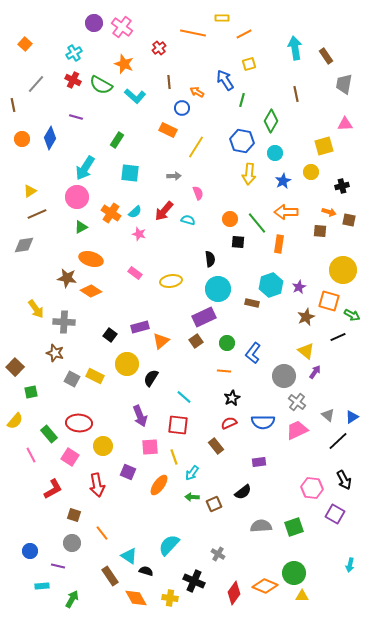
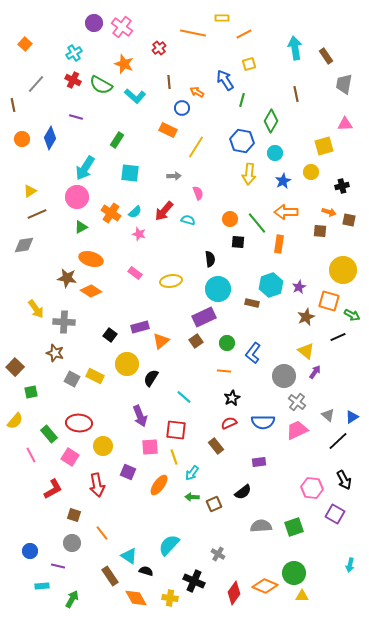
red square at (178, 425): moved 2 px left, 5 px down
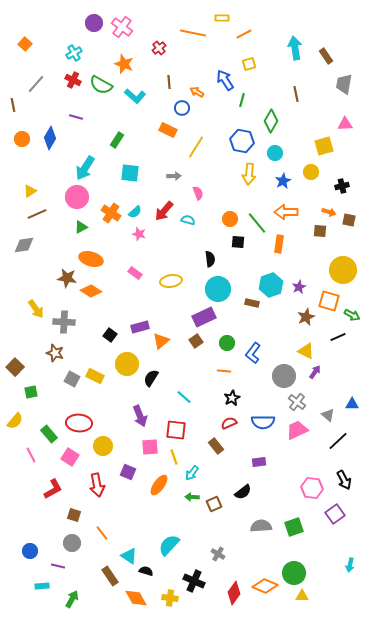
yellow triangle at (306, 351): rotated 12 degrees counterclockwise
blue triangle at (352, 417): moved 13 px up; rotated 32 degrees clockwise
purple square at (335, 514): rotated 24 degrees clockwise
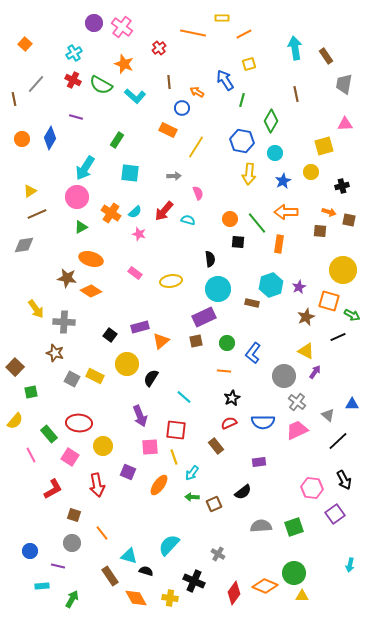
brown line at (13, 105): moved 1 px right, 6 px up
brown square at (196, 341): rotated 24 degrees clockwise
cyan triangle at (129, 556): rotated 18 degrees counterclockwise
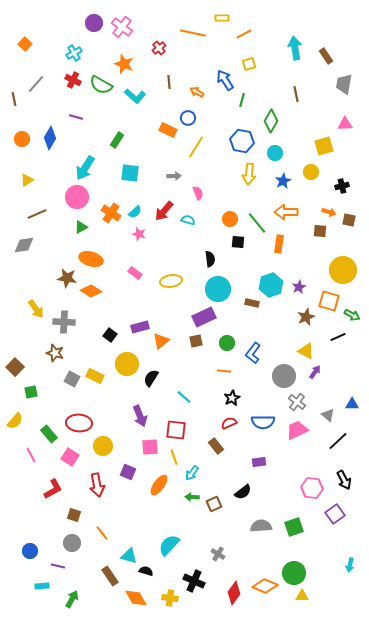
blue circle at (182, 108): moved 6 px right, 10 px down
yellow triangle at (30, 191): moved 3 px left, 11 px up
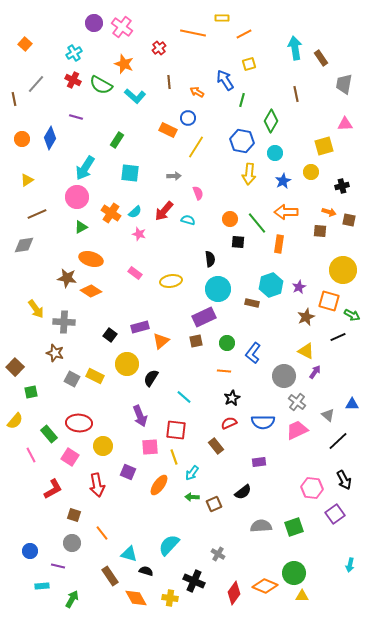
brown rectangle at (326, 56): moved 5 px left, 2 px down
cyan triangle at (129, 556): moved 2 px up
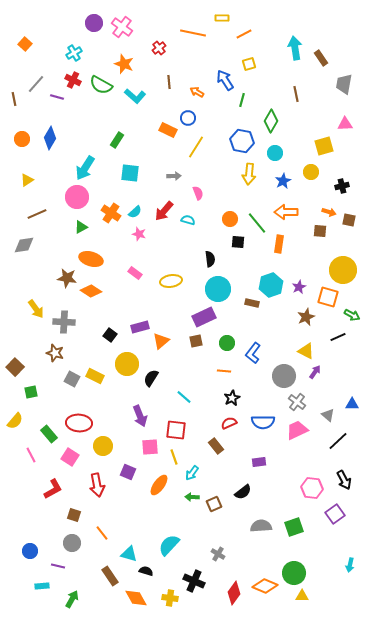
purple line at (76, 117): moved 19 px left, 20 px up
orange square at (329, 301): moved 1 px left, 4 px up
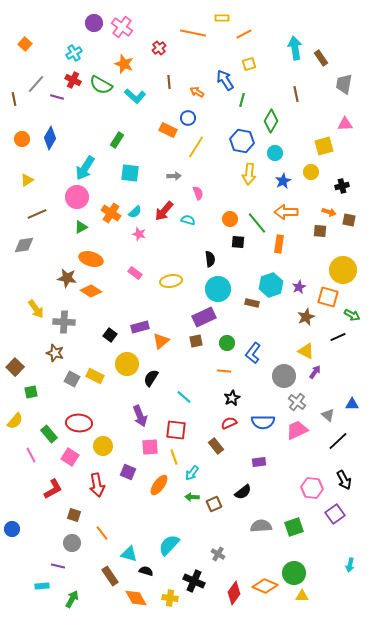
blue circle at (30, 551): moved 18 px left, 22 px up
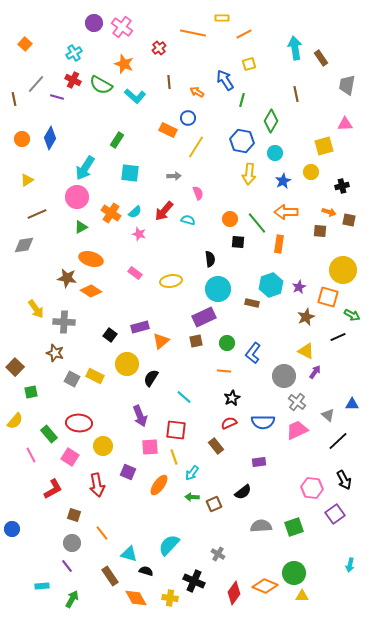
gray trapezoid at (344, 84): moved 3 px right, 1 px down
purple line at (58, 566): moved 9 px right; rotated 40 degrees clockwise
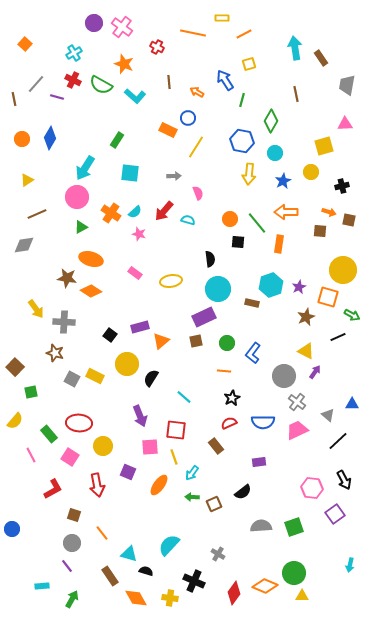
red cross at (159, 48): moved 2 px left, 1 px up; rotated 24 degrees counterclockwise
